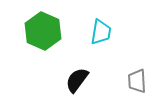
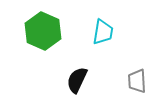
cyan trapezoid: moved 2 px right
black semicircle: rotated 12 degrees counterclockwise
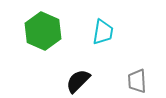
black semicircle: moved 1 px right, 1 px down; rotated 20 degrees clockwise
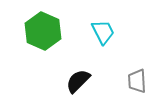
cyan trapezoid: rotated 36 degrees counterclockwise
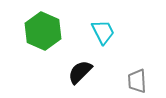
black semicircle: moved 2 px right, 9 px up
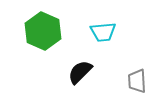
cyan trapezoid: rotated 112 degrees clockwise
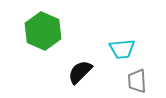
cyan trapezoid: moved 19 px right, 17 px down
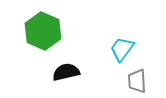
cyan trapezoid: rotated 132 degrees clockwise
black semicircle: moved 14 px left; rotated 32 degrees clockwise
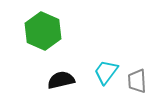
cyan trapezoid: moved 16 px left, 23 px down
black semicircle: moved 5 px left, 8 px down
